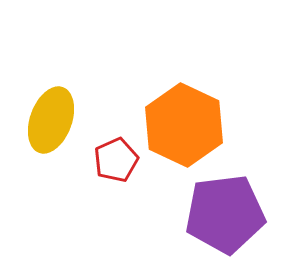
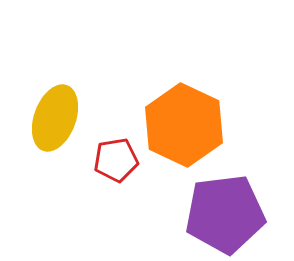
yellow ellipse: moved 4 px right, 2 px up
red pentagon: rotated 15 degrees clockwise
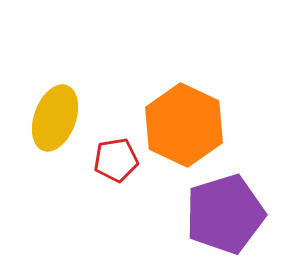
purple pentagon: rotated 10 degrees counterclockwise
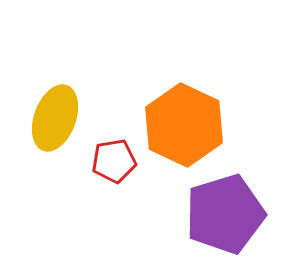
red pentagon: moved 2 px left, 1 px down
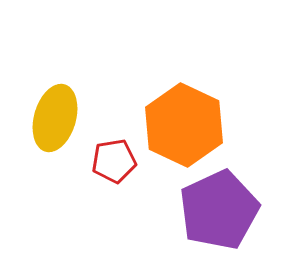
yellow ellipse: rotated 4 degrees counterclockwise
purple pentagon: moved 6 px left, 4 px up; rotated 8 degrees counterclockwise
